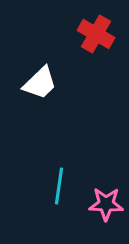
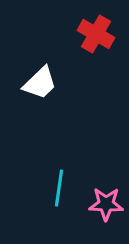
cyan line: moved 2 px down
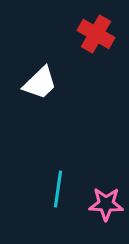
cyan line: moved 1 px left, 1 px down
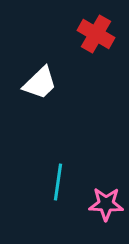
cyan line: moved 7 px up
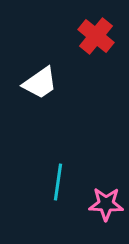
red cross: moved 2 px down; rotated 9 degrees clockwise
white trapezoid: rotated 9 degrees clockwise
